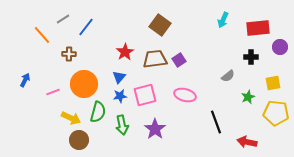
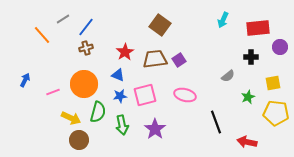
brown cross: moved 17 px right, 6 px up; rotated 16 degrees counterclockwise
blue triangle: moved 1 px left, 2 px up; rotated 48 degrees counterclockwise
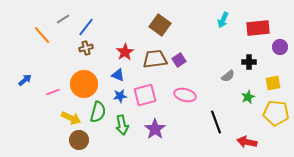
black cross: moved 2 px left, 5 px down
blue arrow: rotated 24 degrees clockwise
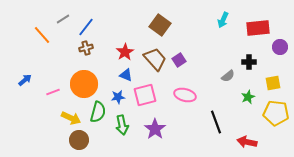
brown trapezoid: rotated 55 degrees clockwise
blue triangle: moved 8 px right
blue star: moved 2 px left, 1 px down
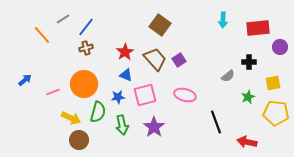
cyan arrow: rotated 21 degrees counterclockwise
purple star: moved 1 px left, 2 px up
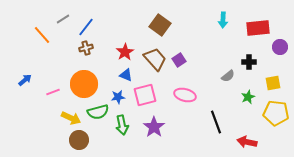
green semicircle: rotated 60 degrees clockwise
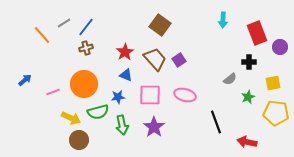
gray line: moved 1 px right, 4 px down
red rectangle: moved 1 px left, 5 px down; rotated 75 degrees clockwise
gray semicircle: moved 2 px right, 3 px down
pink square: moved 5 px right; rotated 15 degrees clockwise
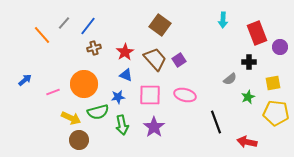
gray line: rotated 16 degrees counterclockwise
blue line: moved 2 px right, 1 px up
brown cross: moved 8 px right
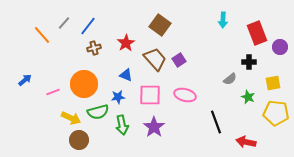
red star: moved 1 px right, 9 px up
green star: rotated 24 degrees counterclockwise
red arrow: moved 1 px left
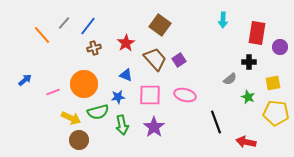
red rectangle: rotated 30 degrees clockwise
